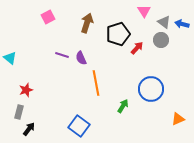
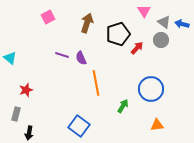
gray rectangle: moved 3 px left, 2 px down
orange triangle: moved 21 px left, 6 px down; rotated 16 degrees clockwise
black arrow: moved 4 px down; rotated 152 degrees clockwise
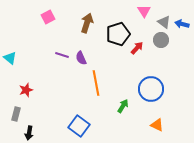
orange triangle: rotated 32 degrees clockwise
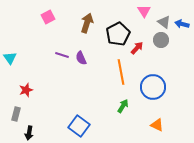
black pentagon: rotated 10 degrees counterclockwise
cyan triangle: rotated 16 degrees clockwise
orange line: moved 25 px right, 11 px up
blue circle: moved 2 px right, 2 px up
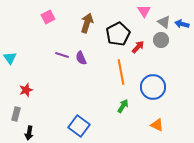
red arrow: moved 1 px right, 1 px up
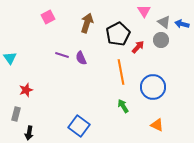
green arrow: rotated 64 degrees counterclockwise
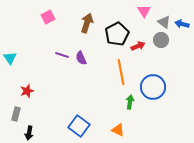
black pentagon: moved 1 px left
red arrow: moved 1 px up; rotated 24 degrees clockwise
red star: moved 1 px right, 1 px down
green arrow: moved 7 px right, 4 px up; rotated 40 degrees clockwise
orange triangle: moved 39 px left, 5 px down
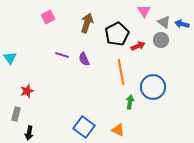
purple semicircle: moved 3 px right, 1 px down
blue square: moved 5 px right, 1 px down
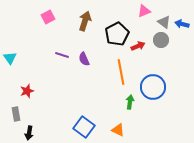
pink triangle: rotated 40 degrees clockwise
brown arrow: moved 2 px left, 2 px up
gray rectangle: rotated 24 degrees counterclockwise
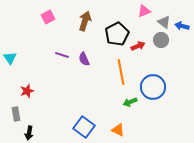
blue arrow: moved 2 px down
green arrow: rotated 120 degrees counterclockwise
